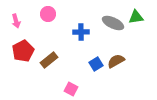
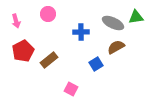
brown semicircle: moved 14 px up
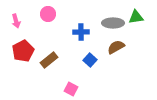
gray ellipse: rotated 25 degrees counterclockwise
blue square: moved 6 px left, 4 px up; rotated 16 degrees counterclockwise
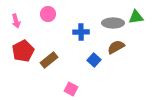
blue square: moved 4 px right
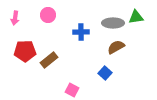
pink circle: moved 1 px down
pink arrow: moved 1 px left, 3 px up; rotated 24 degrees clockwise
red pentagon: moved 2 px right; rotated 25 degrees clockwise
blue square: moved 11 px right, 13 px down
pink square: moved 1 px right, 1 px down
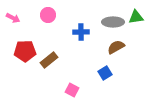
pink arrow: moved 2 px left; rotated 72 degrees counterclockwise
gray ellipse: moved 1 px up
blue square: rotated 16 degrees clockwise
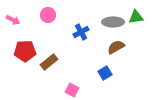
pink arrow: moved 2 px down
blue cross: rotated 28 degrees counterclockwise
brown rectangle: moved 2 px down
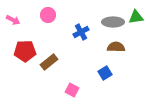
brown semicircle: rotated 30 degrees clockwise
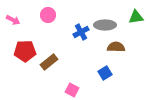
gray ellipse: moved 8 px left, 3 px down
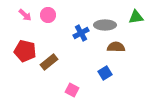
pink arrow: moved 12 px right, 5 px up; rotated 16 degrees clockwise
blue cross: moved 1 px down
red pentagon: rotated 15 degrees clockwise
